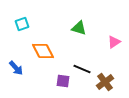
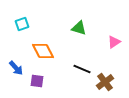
purple square: moved 26 px left
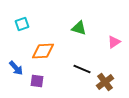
orange diamond: rotated 65 degrees counterclockwise
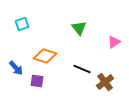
green triangle: rotated 35 degrees clockwise
orange diamond: moved 2 px right, 5 px down; rotated 20 degrees clockwise
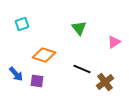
orange diamond: moved 1 px left, 1 px up
blue arrow: moved 6 px down
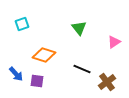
brown cross: moved 2 px right
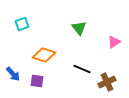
blue arrow: moved 3 px left
brown cross: rotated 12 degrees clockwise
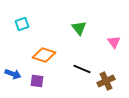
pink triangle: rotated 32 degrees counterclockwise
blue arrow: rotated 28 degrees counterclockwise
brown cross: moved 1 px left, 1 px up
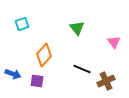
green triangle: moved 2 px left
orange diamond: rotated 65 degrees counterclockwise
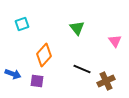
pink triangle: moved 1 px right, 1 px up
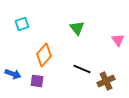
pink triangle: moved 3 px right, 1 px up
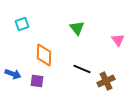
orange diamond: rotated 40 degrees counterclockwise
